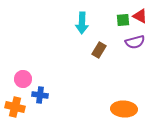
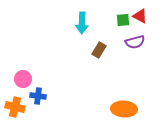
blue cross: moved 2 px left, 1 px down
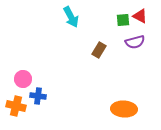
cyan arrow: moved 11 px left, 6 px up; rotated 30 degrees counterclockwise
orange cross: moved 1 px right, 1 px up
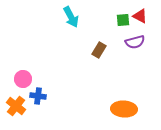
orange cross: rotated 24 degrees clockwise
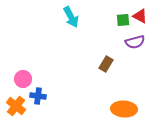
brown rectangle: moved 7 px right, 14 px down
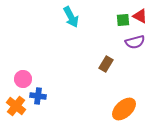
orange ellipse: rotated 45 degrees counterclockwise
